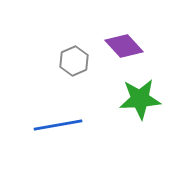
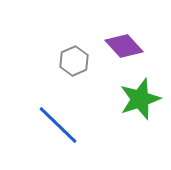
green star: rotated 15 degrees counterclockwise
blue line: rotated 54 degrees clockwise
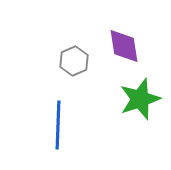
purple diamond: rotated 33 degrees clockwise
blue line: rotated 48 degrees clockwise
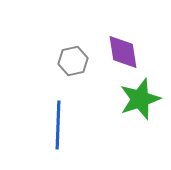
purple diamond: moved 1 px left, 6 px down
gray hexagon: moved 1 px left; rotated 12 degrees clockwise
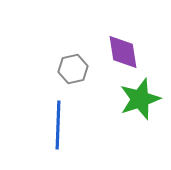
gray hexagon: moved 8 px down
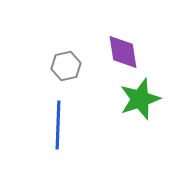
gray hexagon: moved 7 px left, 3 px up
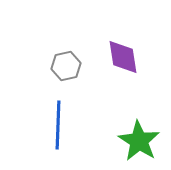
purple diamond: moved 5 px down
green star: moved 1 px left, 42 px down; rotated 21 degrees counterclockwise
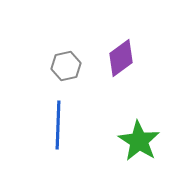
purple diamond: moved 2 px left, 1 px down; rotated 63 degrees clockwise
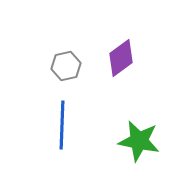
blue line: moved 4 px right
green star: rotated 21 degrees counterclockwise
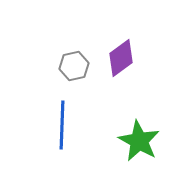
gray hexagon: moved 8 px right
green star: rotated 18 degrees clockwise
